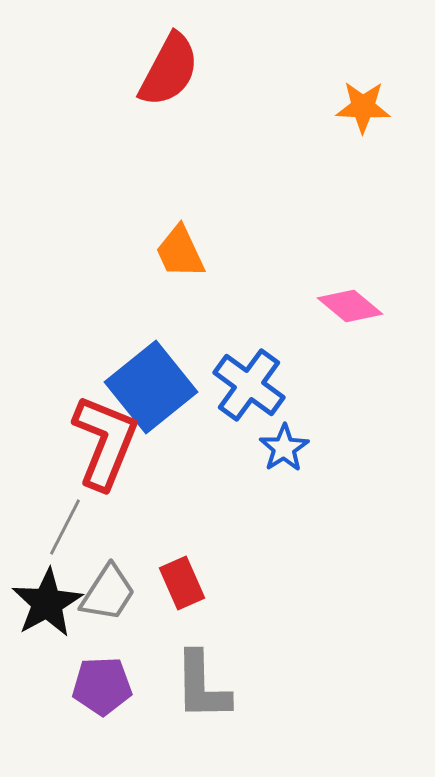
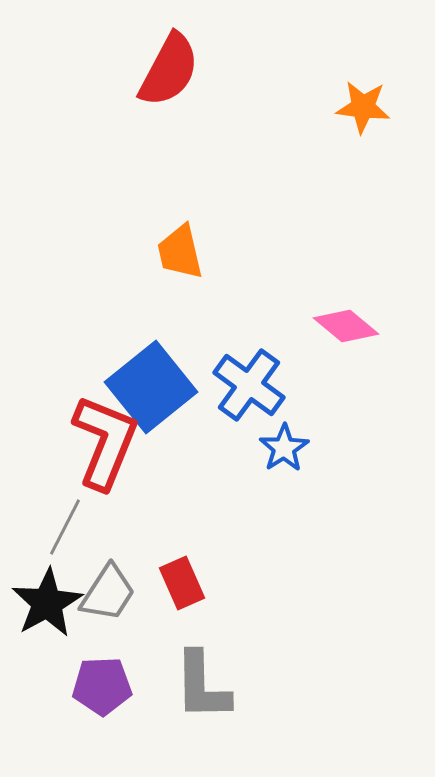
orange star: rotated 4 degrees clockwise
orange trapezoid: rotated 12 degrees clockwise
pink diamond: moved 4 px left, 20 px down
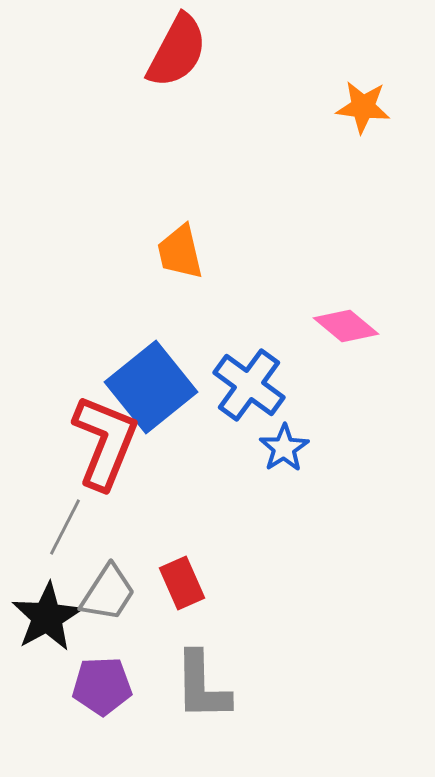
red semicircle: moved 8 px right, 19 px up
black star: moved 14 px down
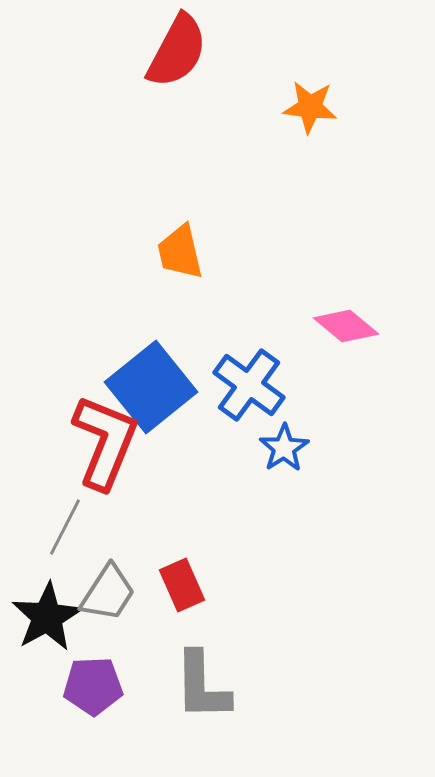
orange star: moved 53 px left
red rectangle: moved 2 px down
purple pentagon: moved 9 px left
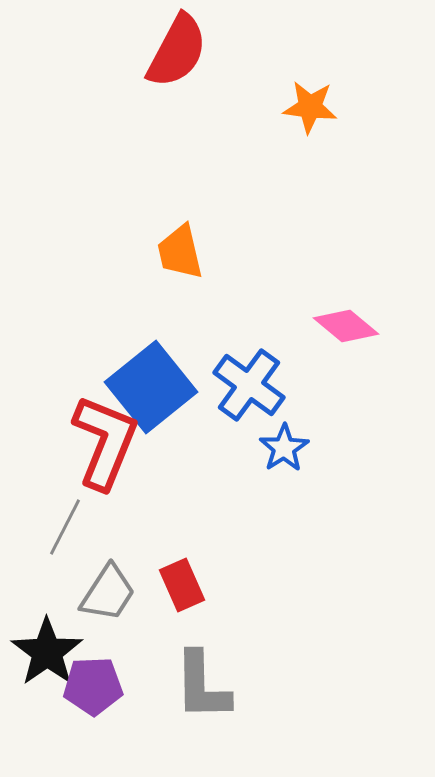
black star: moved 35 px down; rotated 6 degrees counterclockwise
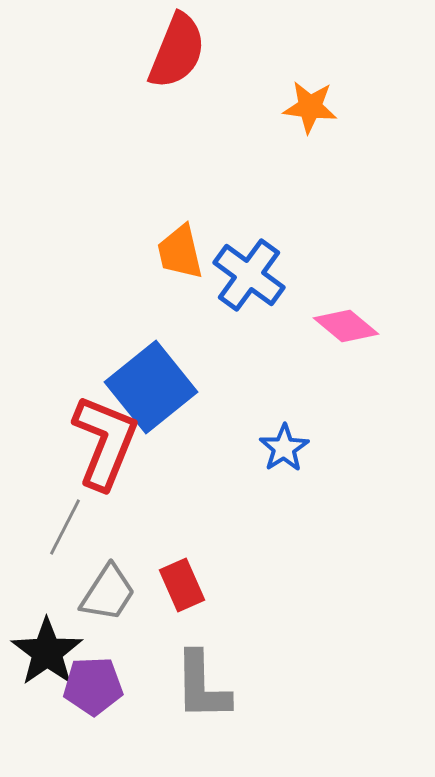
red semicircle: rotated 6 degrees counterclockwise
blue cross: moved 110 px up
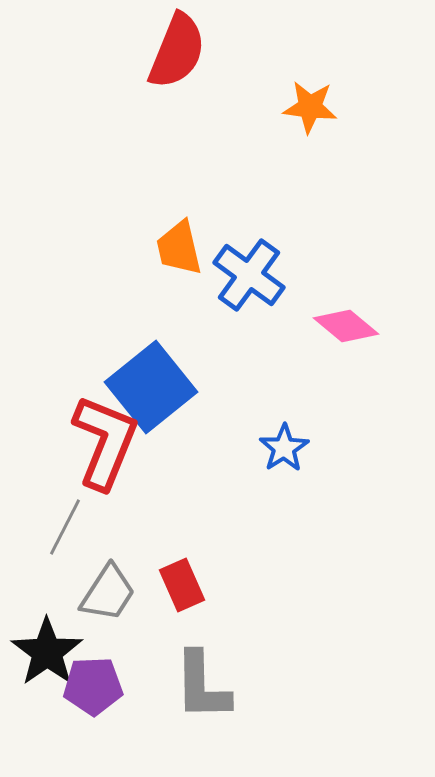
orange trapezoid: moved 1 px left, 4 px up
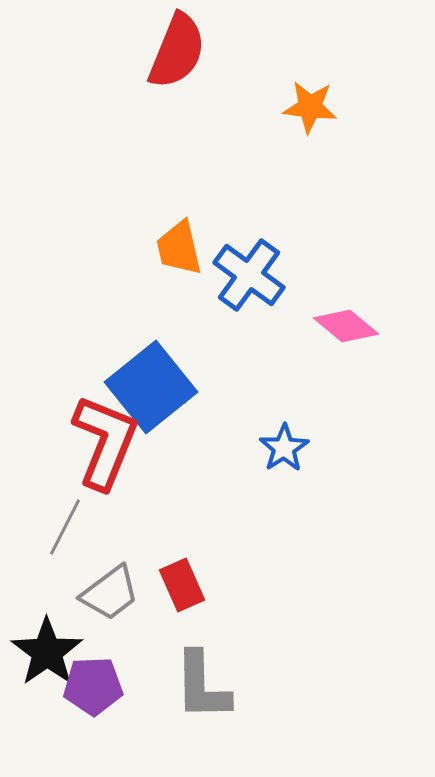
gray trapezoid: moved 2 px right; rotated 20 degrees clockwise
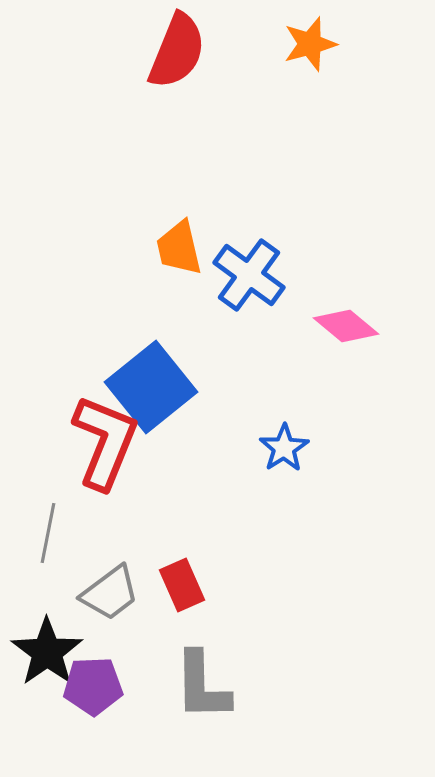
orange star: moved 63 px up; rotated 22 degrees counterclockwise
gray line: moved 17 px left, 6 px down; rotated 16 degrees counterclockwise
